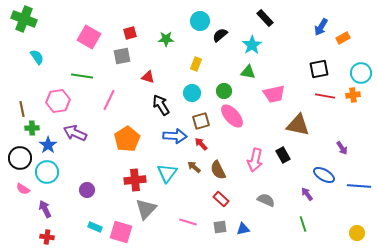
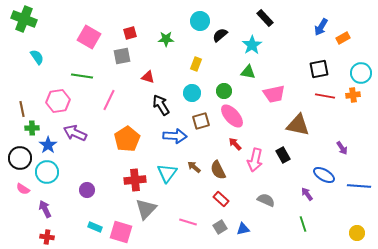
red arrow at (201, 144): moved 34 px right
gray square at (220, 227): rotated 24 degrees counterclockwise
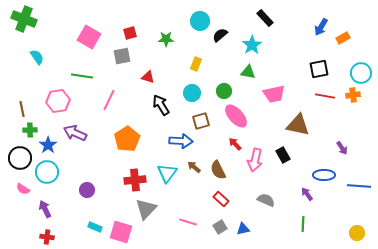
pink ellipse at (232, 116): moved 4 px right
green cross at (32, 128): moved 2 px left, 2 px down
blue arrow at (175, 136): moved 6 px right, 5 px down
blue ellipse at (324, 175): rotated 30 degrees counterclockwise
green line at (303, 224): rotated 21 degrees clockwise
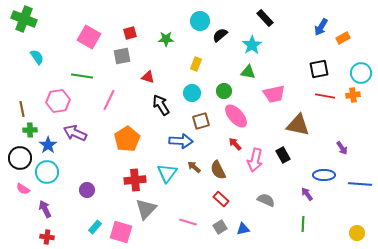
blue line at (359, 186): moved 1 px right, 2 px up
cyan rectangle at (95, 227): rotated 72 degrees counterclockwise
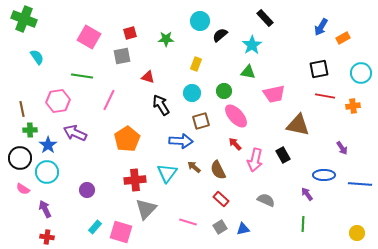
orange cross at (353, 95): moved 11 px down
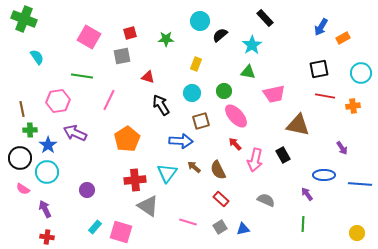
gray triangle at (146, 209): moved 2 px right, 3 px up; rotated 40 degrees counterclockwise
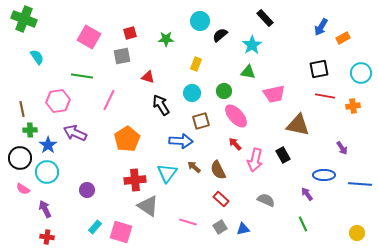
green line at (303, 224): rotated 28 degrees counterclockwise
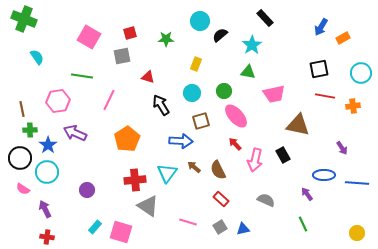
blue line at (360, 184): moved 3 px left, 1 px up
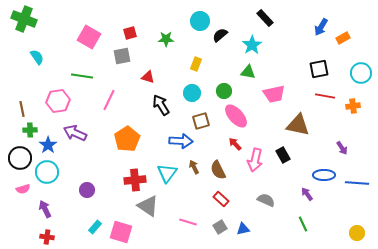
brown arrow at (194, 167): rotated 24 degrees clockwise
pink semicircle at (23, 189): rotated 48 degrees counterclockwise
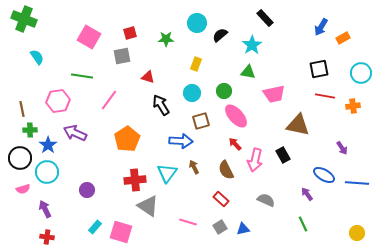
cyan circle at (200, 21): moved 3 px left, 2 px down
pink line at (109, 100): rotated 10 degrees clockwise
brown semicircle at (218, 170): moved 8 px right
blue ellipse at (324, 175): rotated 30 degrees clockwise
